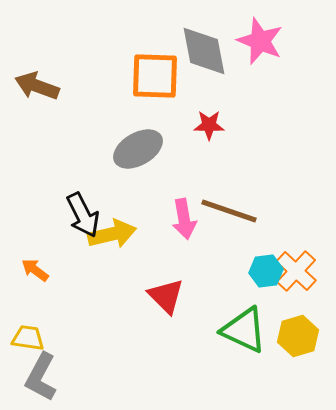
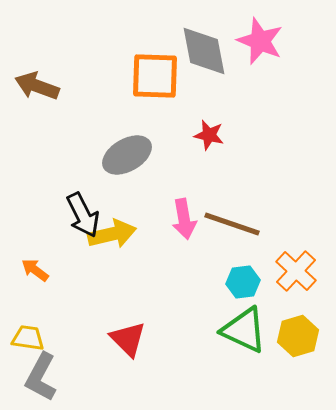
red star: moved 10 px down; rotated 12 degrees clockwise
gray ellipse: moved 11 px left, 6 px down
brown line: moved 3 px right, 13 px down
cyan hexagon: moved 23 px left, 11 px down
red triangle: moved 38 px left, 43 px down
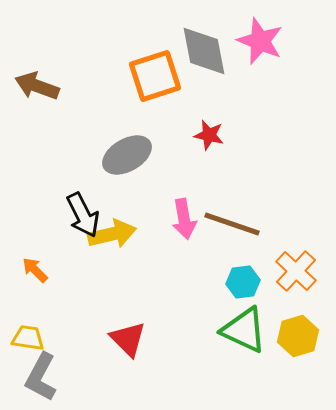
orange square: rotated 20 degrees counterclockwise
orange arrow: rotated 8 degrees clockwise
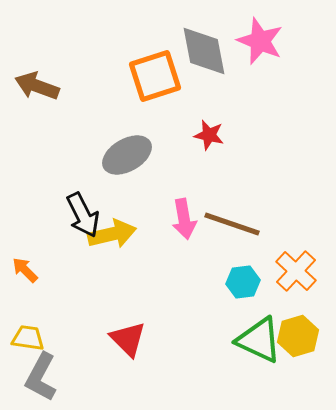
orange arrow: moved 10 px left
green triangle: moved 15 px right, 10 px down
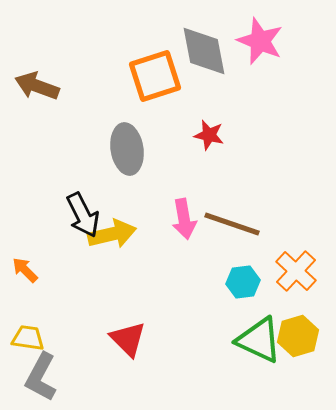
gray ellipse: moved 6 px up; rotated 69 degrees counterclockwise
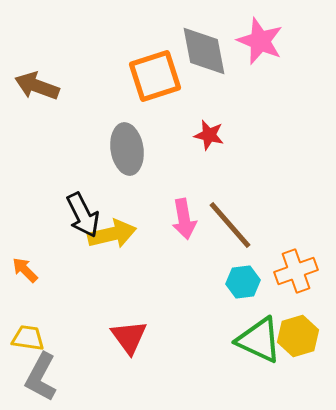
brown line: moved 2 px left, 1 px down; rotated 30 degrees clockwise
orange cross: rotated 27 degrees clockwise
red triangle: moved 1 px right, 2 px up; rotated 9 degrees clockwise
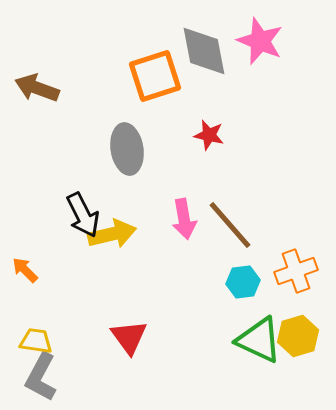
brown arrow: moved 2 px down
yellow trapezoid: moved 8 px right, 3 px down
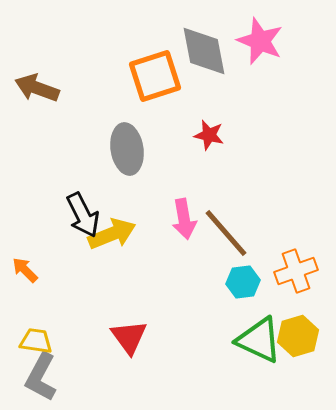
brown line: moved 4 px left, 8 px down
yellow arrow: rotated 9 degrees counterclockwise
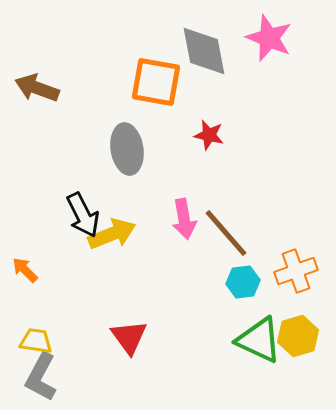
pink star: moved 9 px right, 3 px up
orange square: moved 1 px right, 6 px down; rotated 28 degrees clockwise
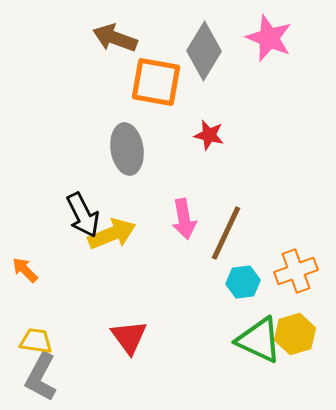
gray diamond: rotated 42 degrees clockwise
brown arrow: moved 78 px right, 50 px up
brown line: rotated 66 degrees clockwise
yellow hexagon: moved 3 px left, 2 px up
